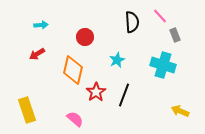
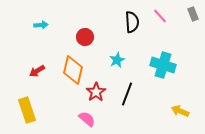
gray rectangle: moved 18 px right, 21 px up
red arrow: moved 17 px down
black line: moved 3 px right, 1 px up
pink semicircle: moved 12 px right
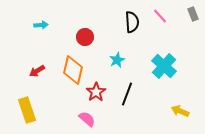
cyan cross: moved 1 px right, 1 px down; rotated 25 degrees clockwise
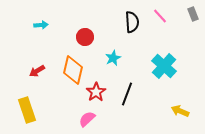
cyan star: moved 4 px left, 2 px up
pink semicircle: rotated 84 degrees counterclockwise
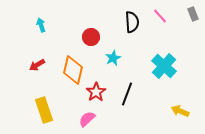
cyan arrow: rotated 104 degrees counterclockwise
red circle: moved 6 px right
red arrow: moved 6 px up
yellow rectangle: moved 17 px right
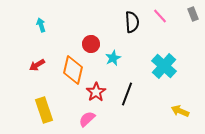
red circle: moved 7 px down
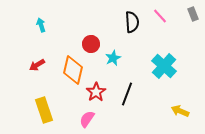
pink semicircle: rotated 12 degrees counterclockwise
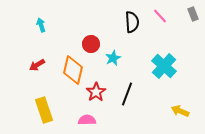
pink semicircle: moved 1 px down; rotated 54 degrees clockwise
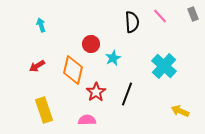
red arrow: moved 1 px down
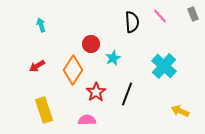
orange diamond: rotated 20 degrees clockwise
